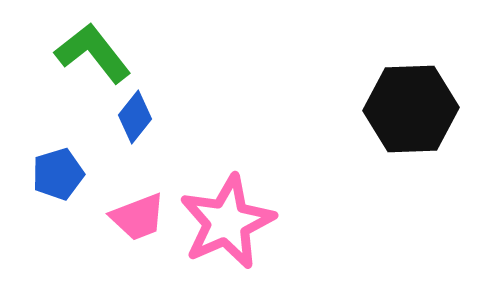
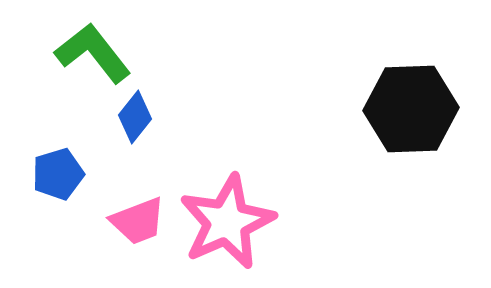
pink trapezoid: moved 4 px down
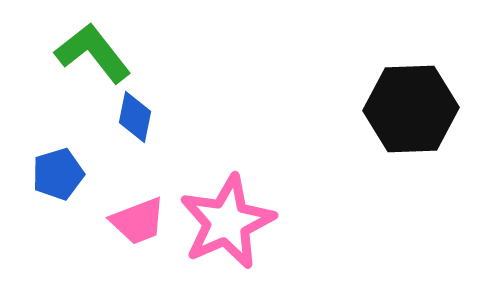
blue diamond: rotated 27 degrees counterclockwise
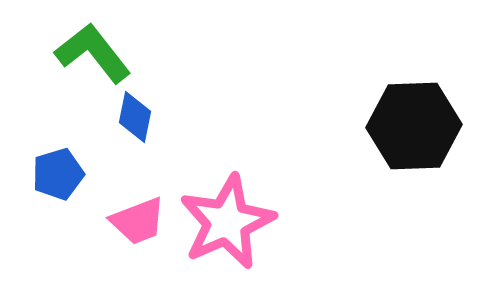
black hexagon: moved 3 px right, 17 px down
